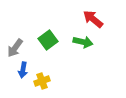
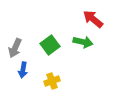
green square: moved 2 px right, 5 px down
gray arrow: rotated 12 degrees counterclockwise
yellow cross: moved 10 px right
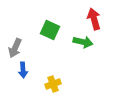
red arrow: moved 1 px right; rotated 35 degrees clockwise
green square: moved 15 px up; rotated 30 degrees counterclockwise
blue arrow: rotated 14 degrees counterclockwise
yellow cross: moved 1 px right, 3 px down
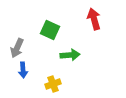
green arrow: moved 13 px left, 13 px down; rotated 18 degrees counterclockwise
gray arrow: moved 2 px right
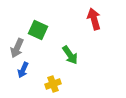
green square: moved 12 px left
green arrow: rotated 60 degrees clockwise
blue arrow: rotated 28 degrees clockwise
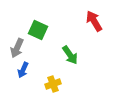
red arrow: moved 2 px down; rotated 15 degrees counterclockwise
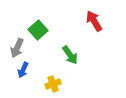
green square: rotated 24 degrees clockwise
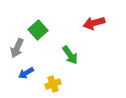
red arrow: moved 2 px down; rotated 75 degrees counterclockwise
blue arrow: moved 3 px right, 3 px down; rotated 35 degrees clockwise
